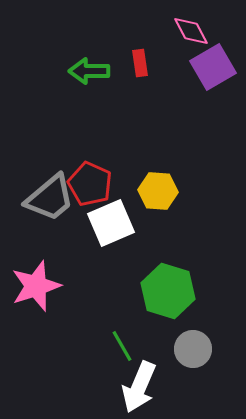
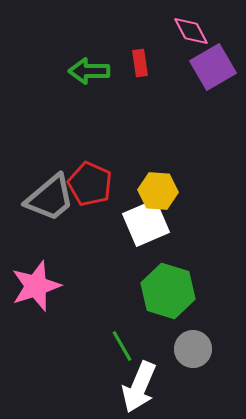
white square: moved 35 px right
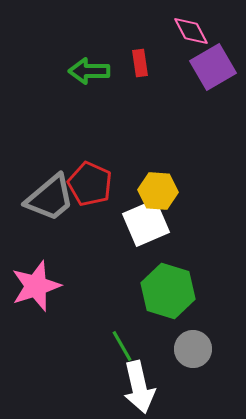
white arrow: rotated 36 degrees counterclockwise
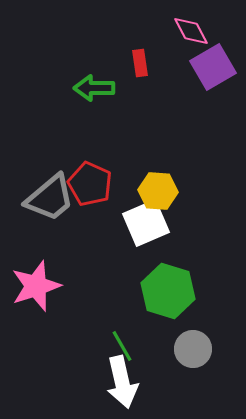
green arrow: moved 5 px right, 17 px down
white arrow: moved 17 px left, 5 px up
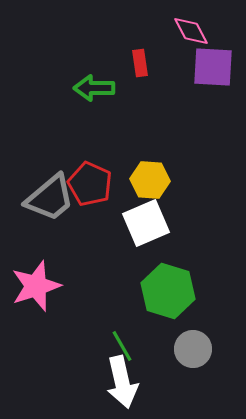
purple square: rotated 33 degrees clockwise
yellow hexagon: moved 8 px left, 11 px up
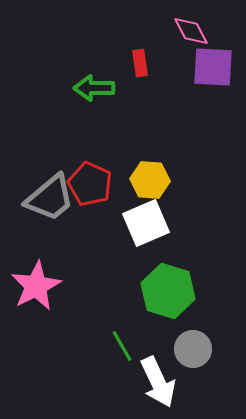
pink star: rotated 9 degrees counterclockwise
white arrow: moved 36 px right; rotated 12 degrees counterclockwise
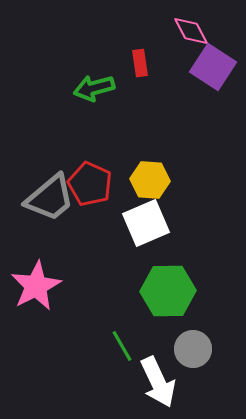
purple square: rotated 30 degrees clockwise
green arrow: rotated 15 degrees counterclockwise
green hexagon: rotated 18 degrees counterclockwise
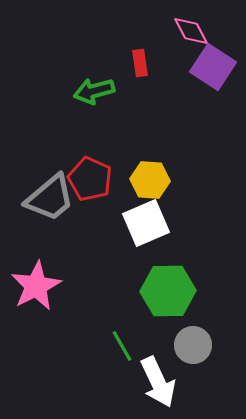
green arrow: moved 3 px down
red pentagon: moved 5 px up
gray circle: moved 4 px up
